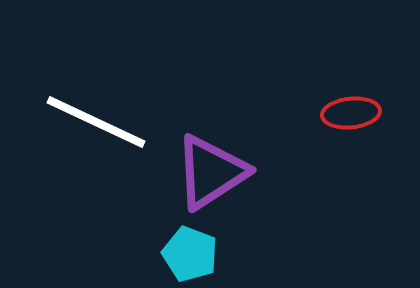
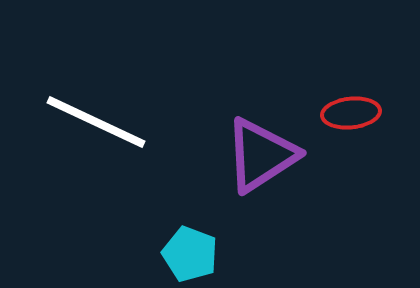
purple triangle: moved 50 px right, 17 px up
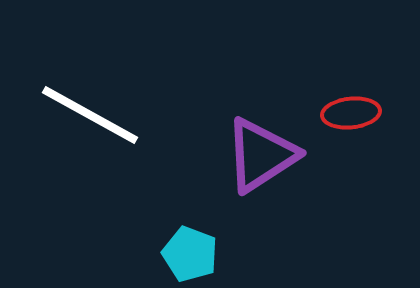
white line: moved 6 px left, 7 px up; rotated 4 degrees clockwise
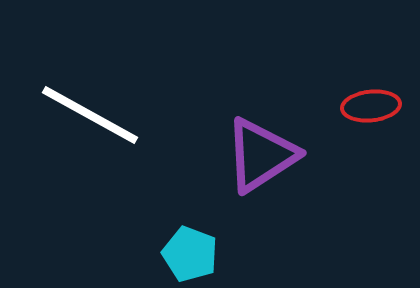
red ellipse: moved 20 px right, 7 px up
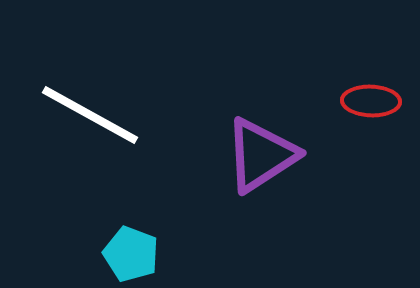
red ellipse: moved 5 px up; rotated 8 degrees clockwise
cyan pentagon: moved 59 px left
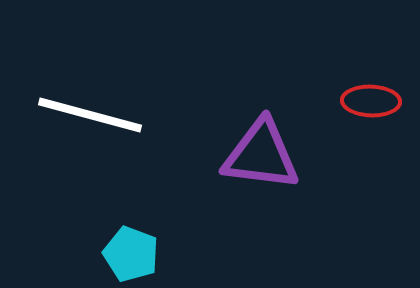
white line: rotated 14 degrees counterclockwise
purple triangle: rotated 40 degrees clockwise
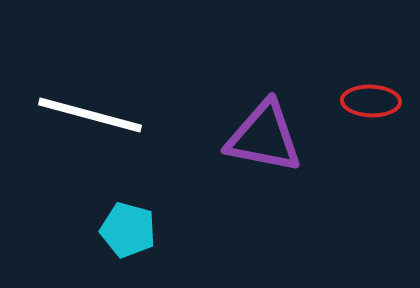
purple triangle: moved 3 px right, 18 px up; rotated 4 degrees clockwise
cyan pentagon: moved 3 px left, 24 px up; rotated 6 degrees counterclockwise
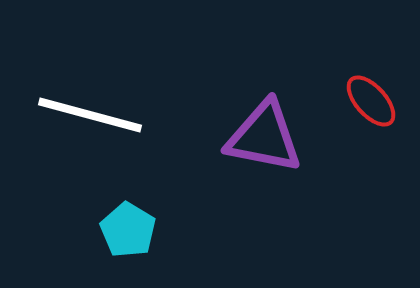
red ellipse: rotated 46 degrees clockwise
cyan pentagon: rotated 16 degrees clockwise
